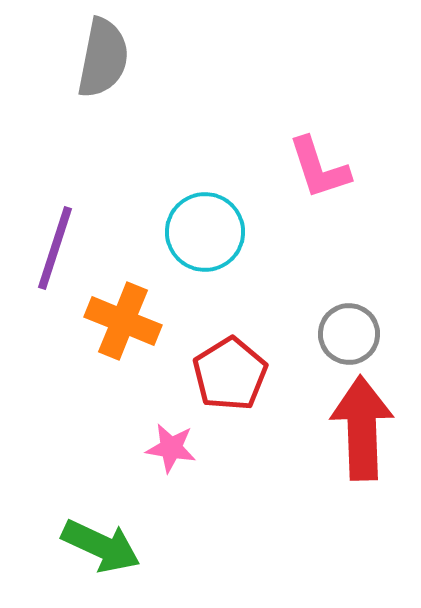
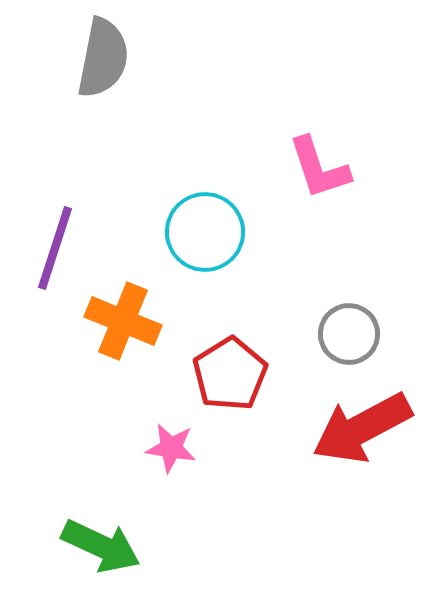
red arrow: rotated 116 degrees counterclockwise
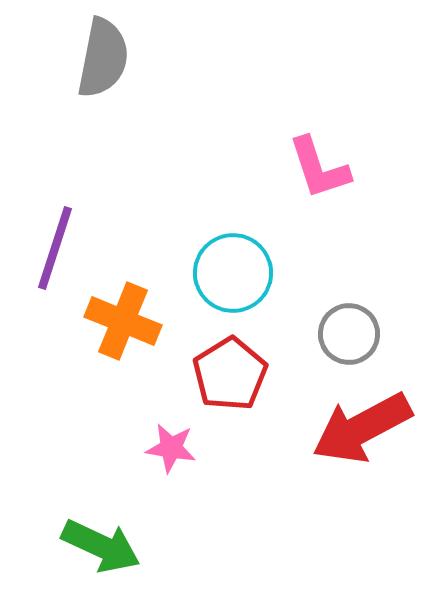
cyan circle: moved 28 px right, 41 px down
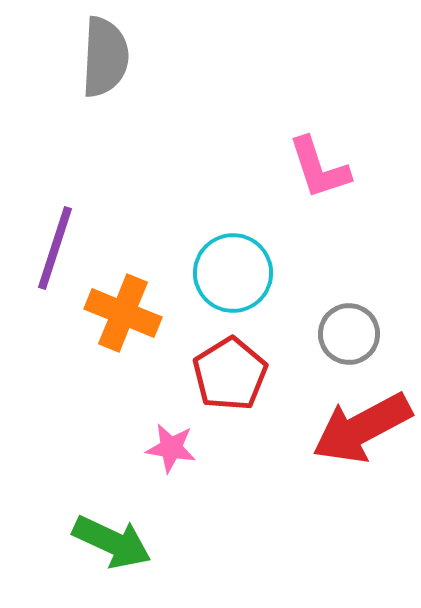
gray semicircle: moved 2 px right, 1 px up; rotated 8 degrees counterclockwise
orange cross: moved 8 px up
green arrow: moved 11 px right, 4 px up
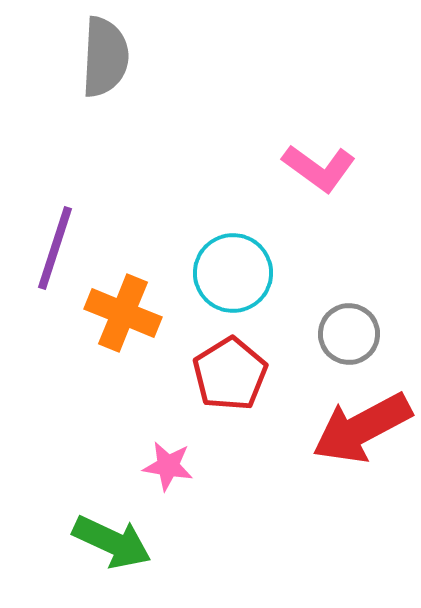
pink L-shape: rotated 36 degrees counterclockwise
pink star: moved 3 px left, 18 px down
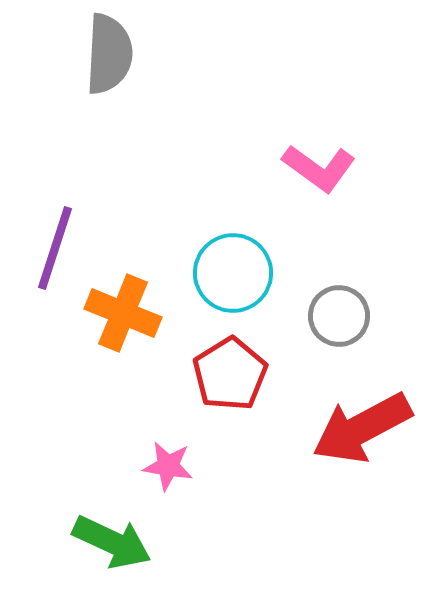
gray semicircle: moved 4 px right, 3 px up
gray circle: moved 10 px left, 18 px up
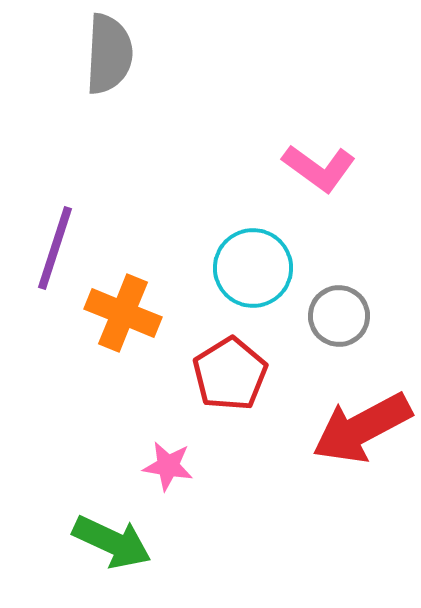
cyan circle: moved 20 px right, 5 px up
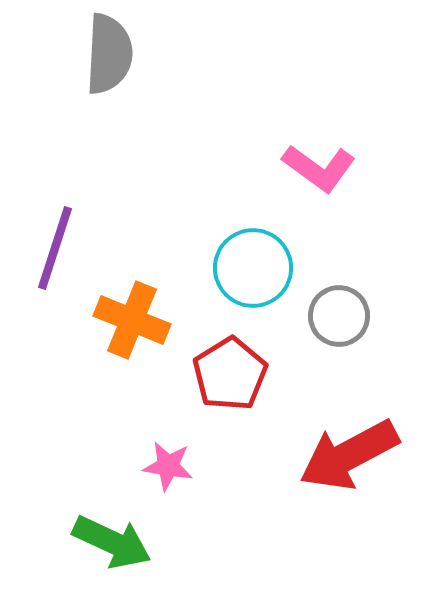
orange cross: moved 9 px right, 7 px down
red arrow: moved 13 px left, 27 px down
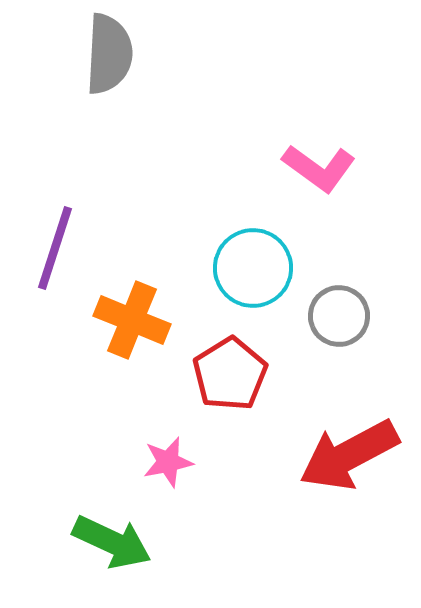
pink star: moved 4 px up; rotated 21 degrees counterclockwise
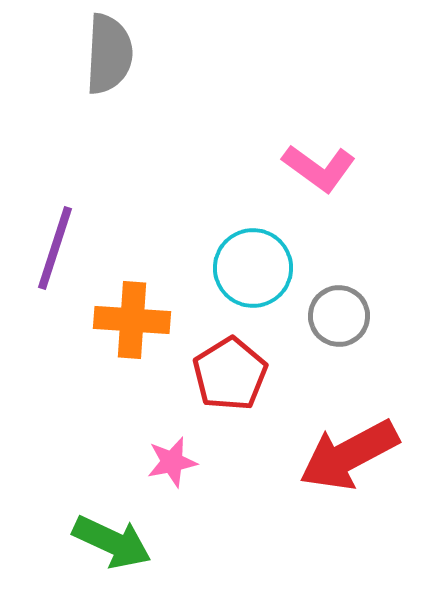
orange cross: rotated 18 degrees counterclockwise
pink star: moved 4 px right
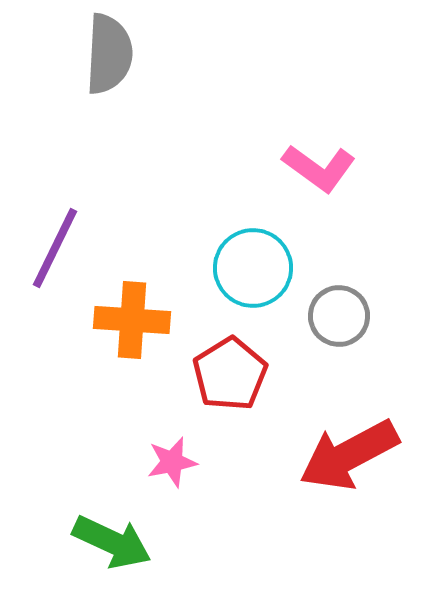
purple line: rotated 8 degrees clockwise
